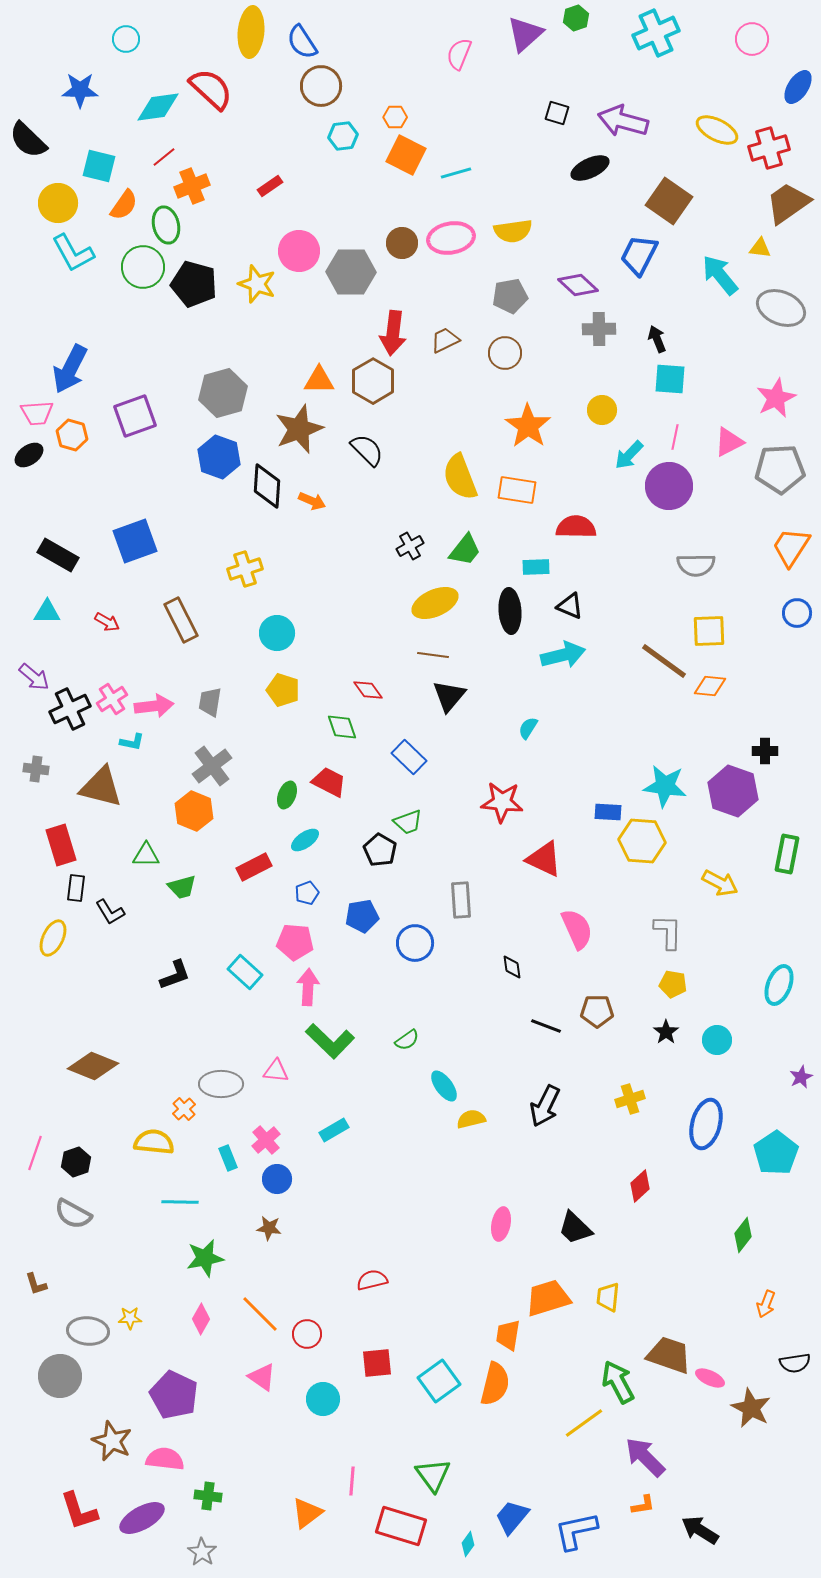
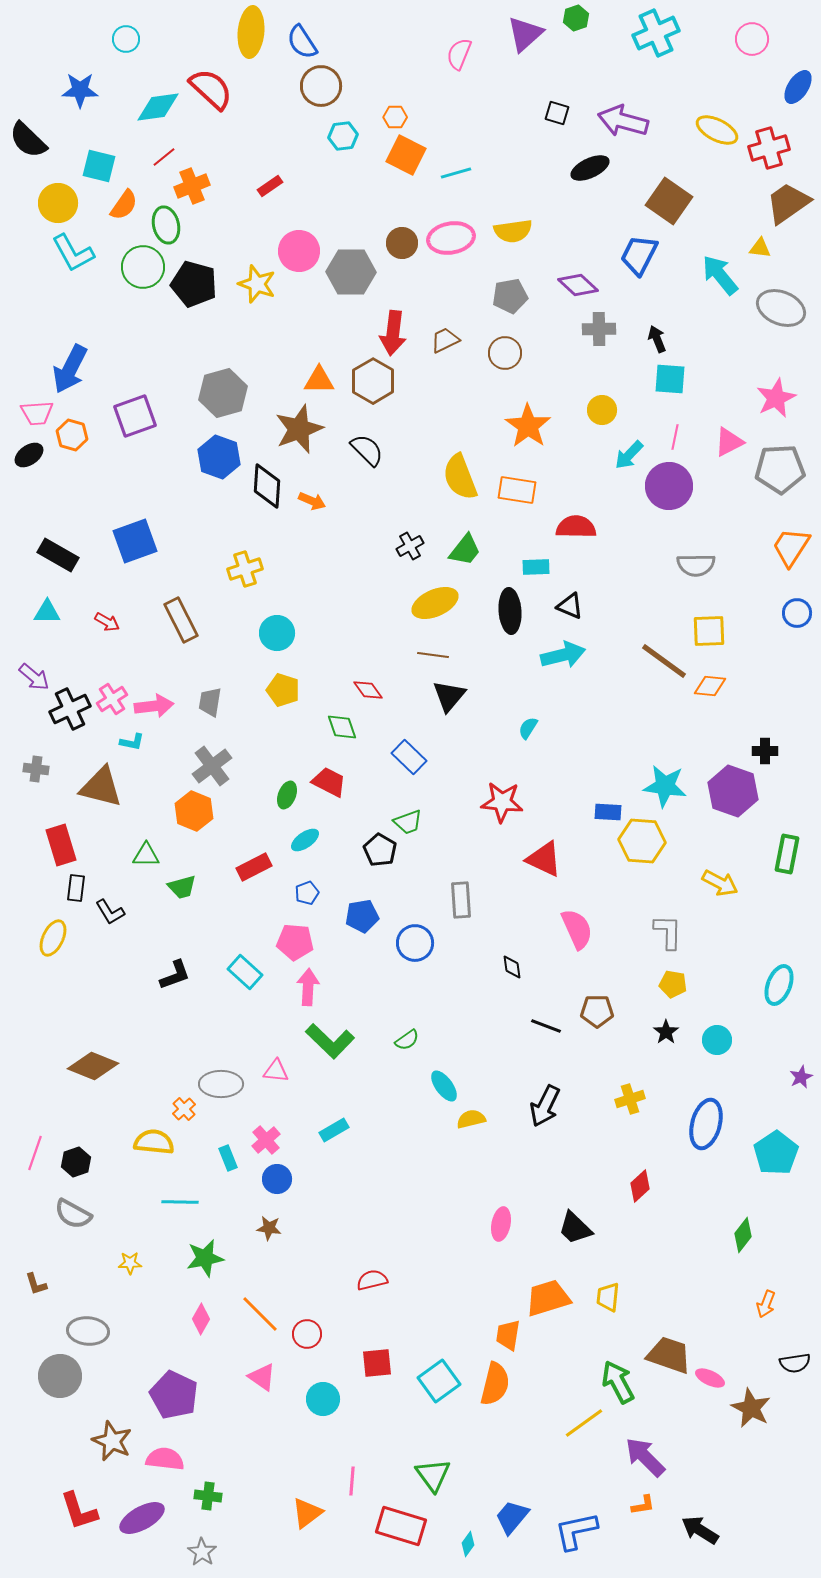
yellow star at (130, 1318): moved 55 px up
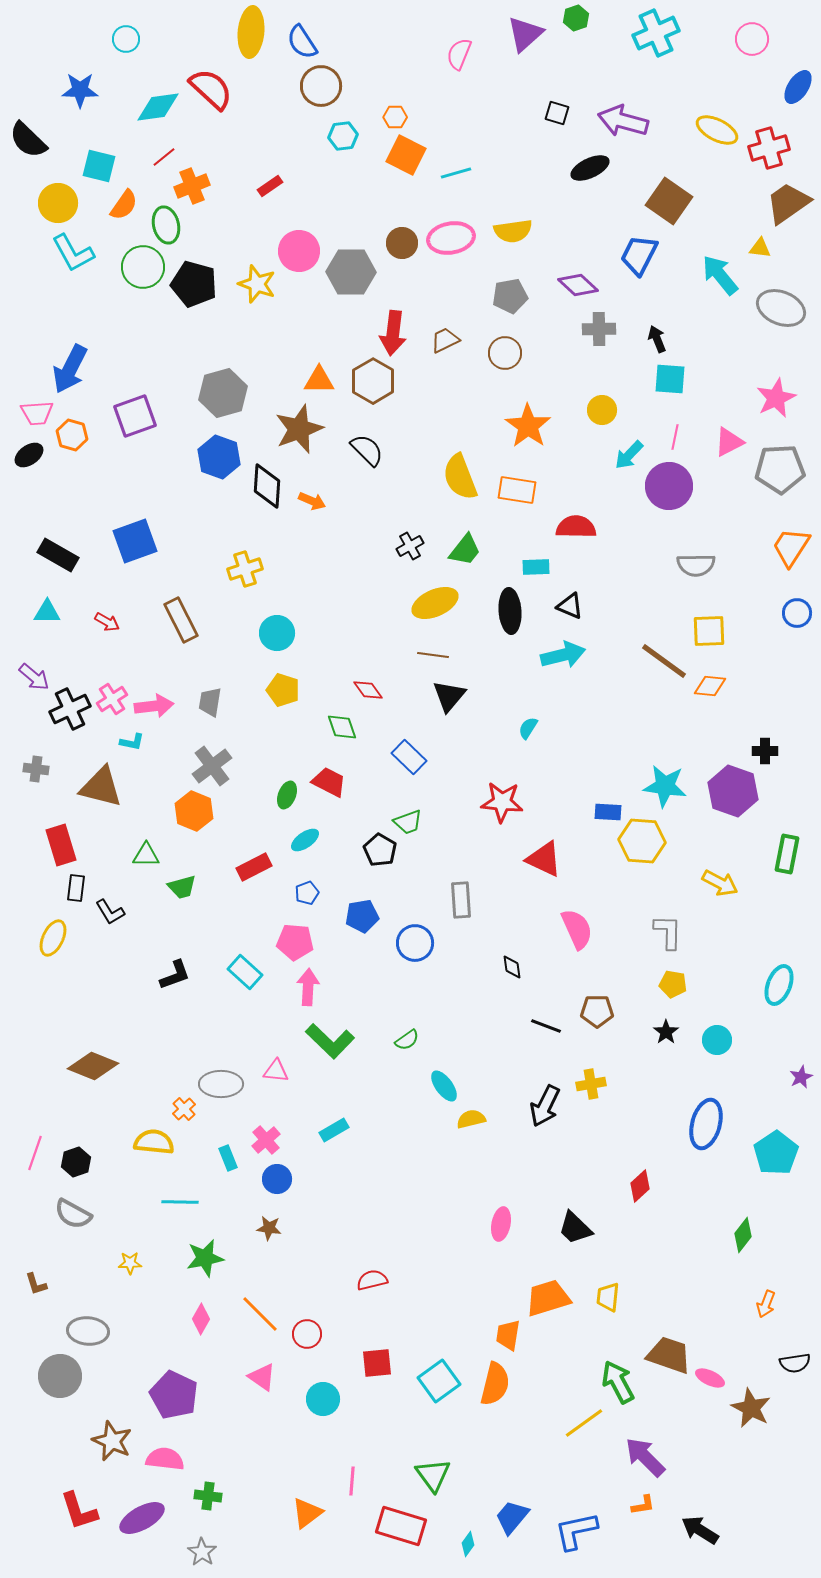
yellow cross at (630, 1099): moved 39 px left, 15 px up; rotated 8 degrees clockwise
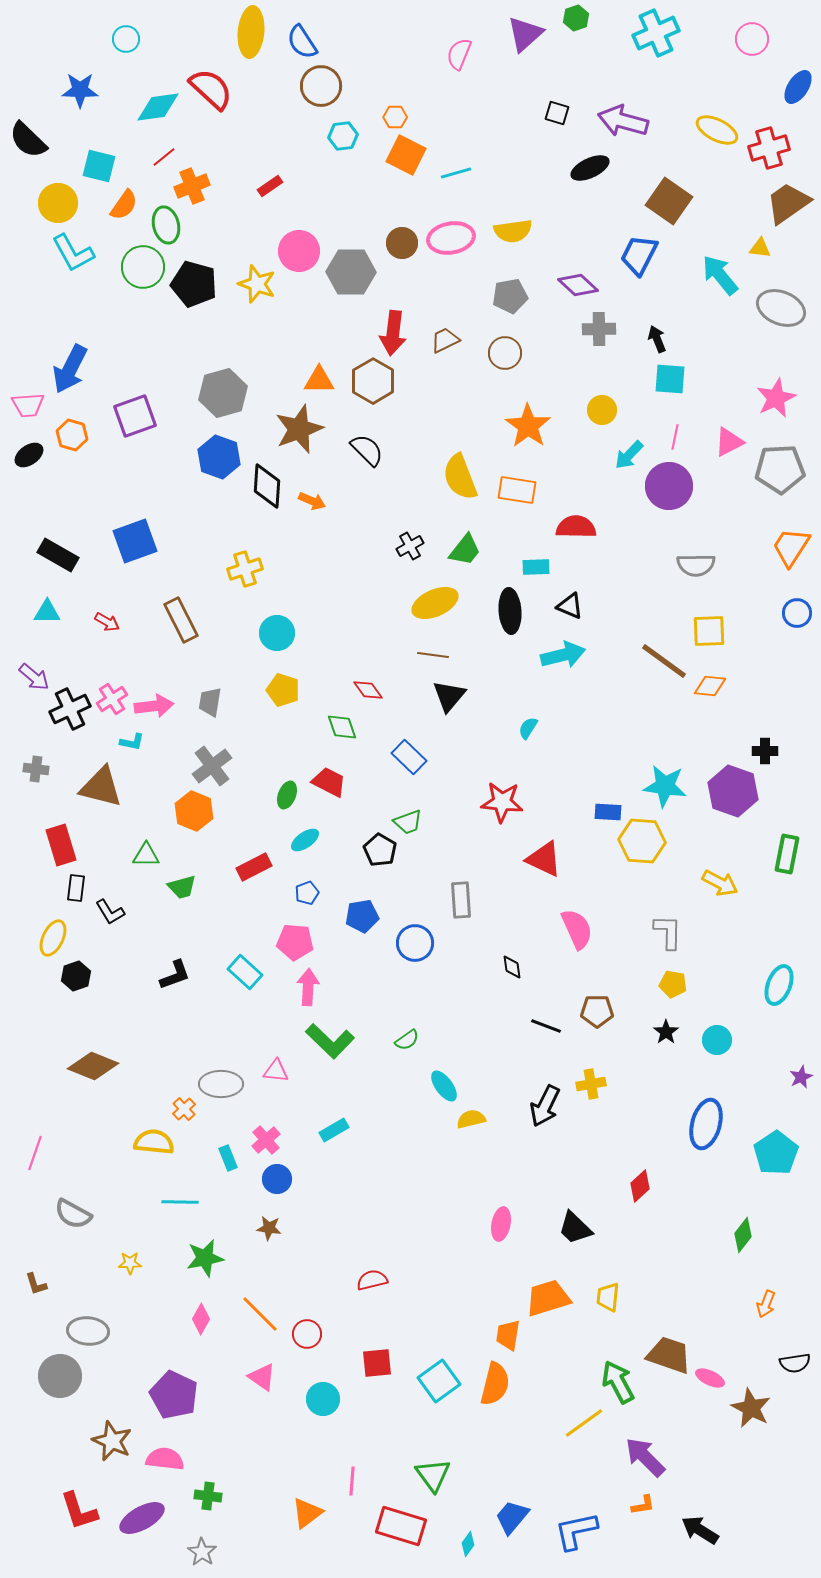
pink trapezoid at (37, 413): moved 9 px left, 8 px up
black hexagon at (76, 1162): moved 186 px up
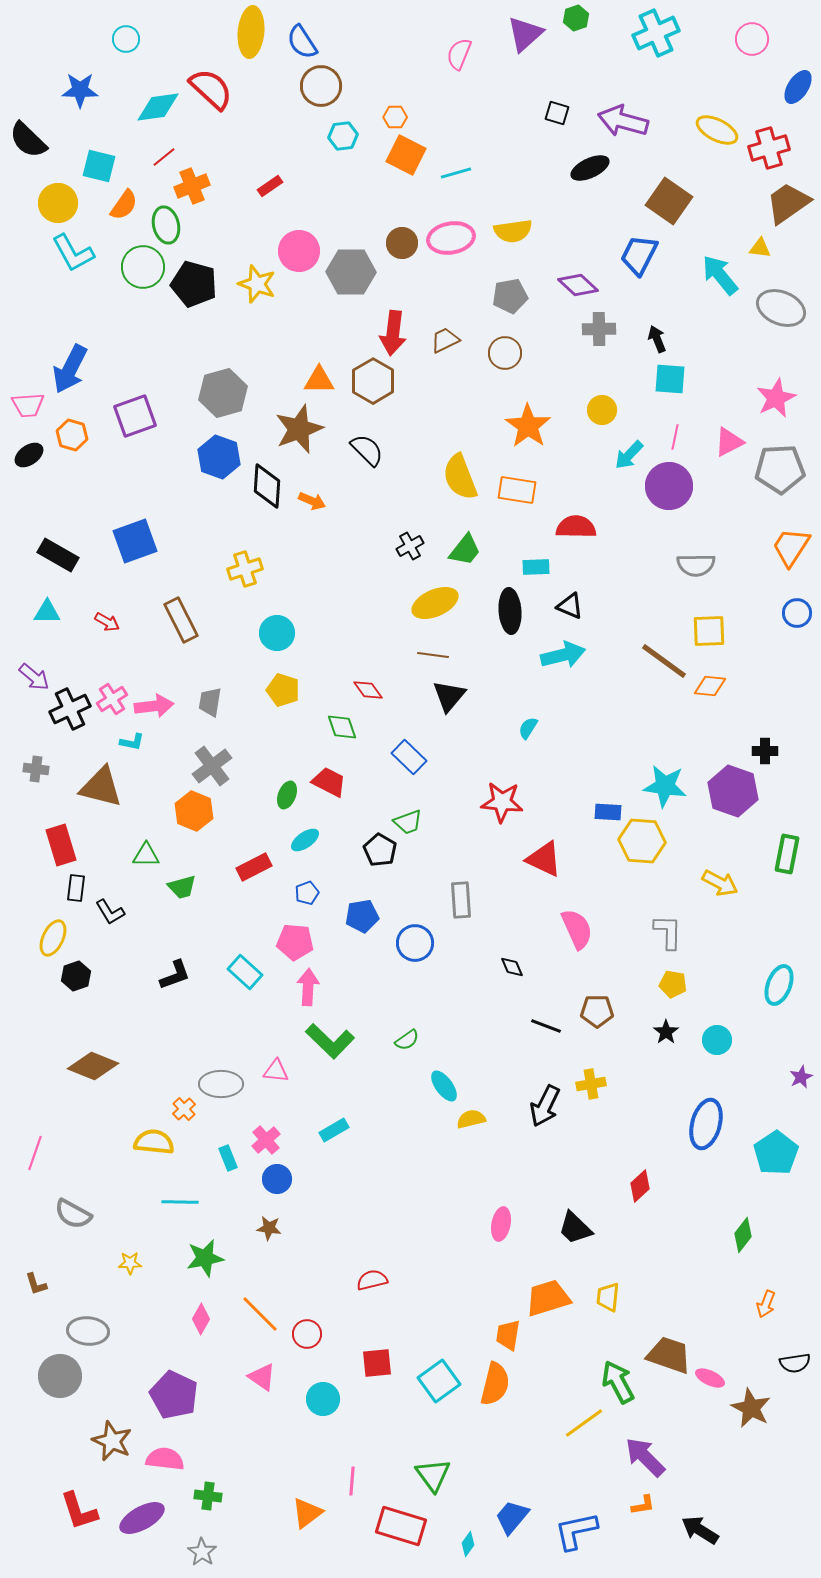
black diamond at (512, 967): rotated 15 degrees counterclockwise
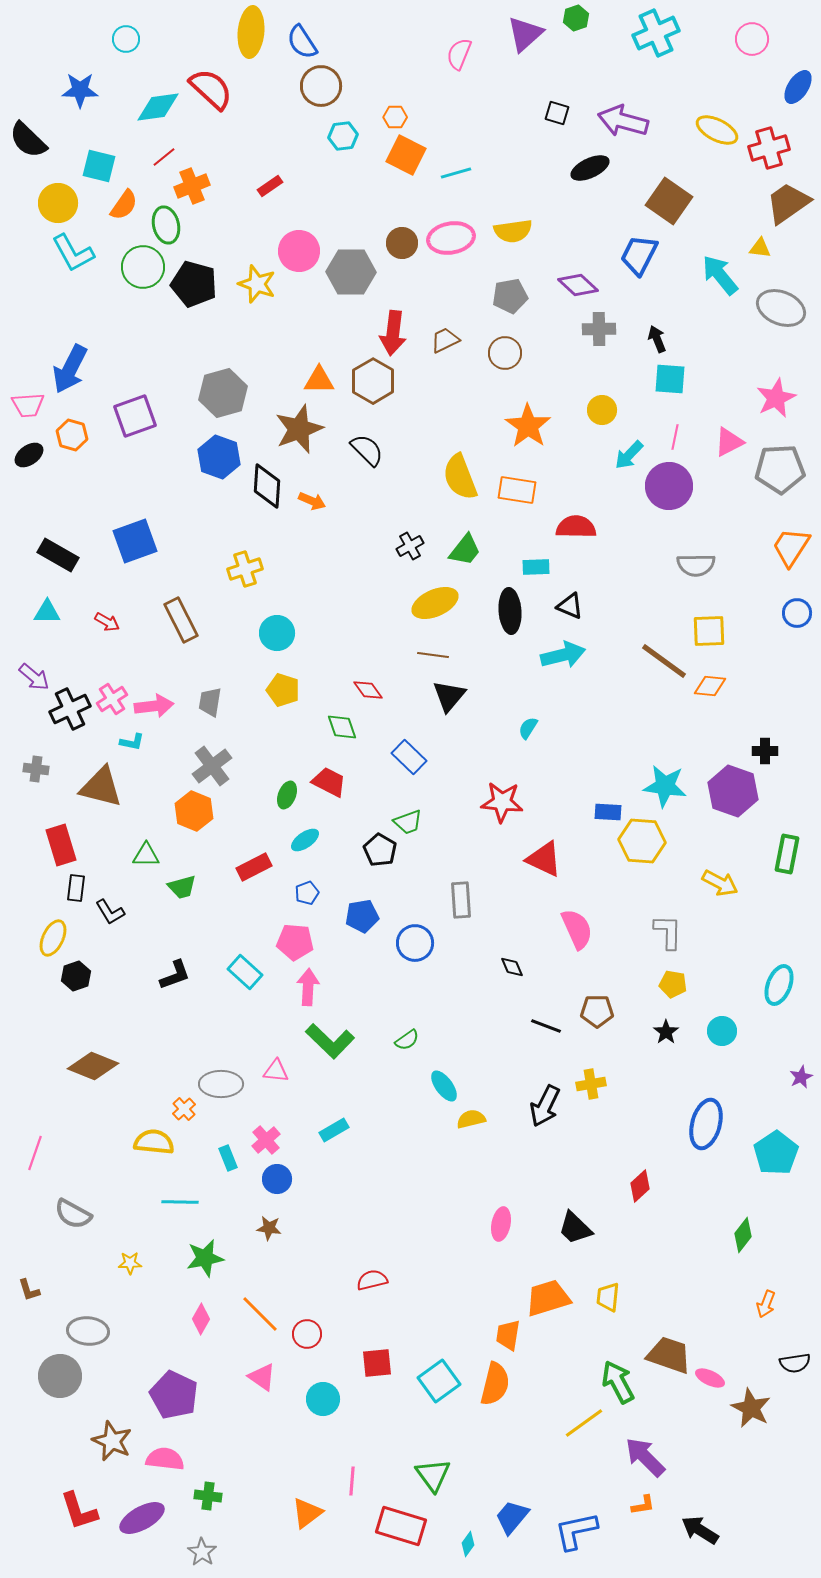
cyan circle at (717, 1040): moved 5 px right, 9 px up
brown L-shape at (36, 1284): moved 7 px left, 6 px down
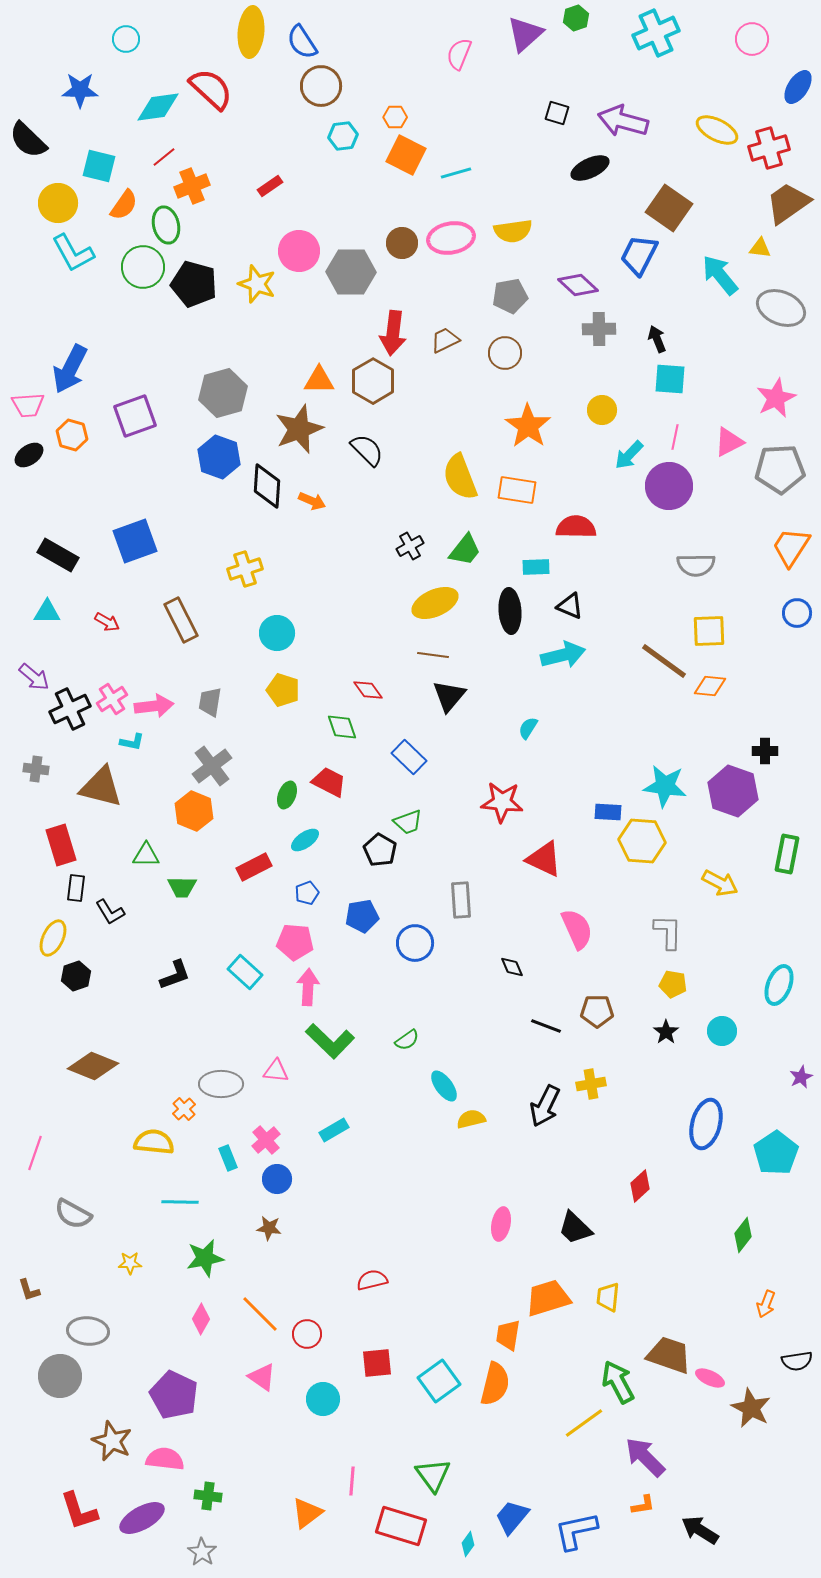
brown square at (669, 201): moved 7 px down
green trapezoid at (182, 887): rotated 16 degrees clockwise
black semicircle at (795, 1363): moved 2 px right, 2 px up
